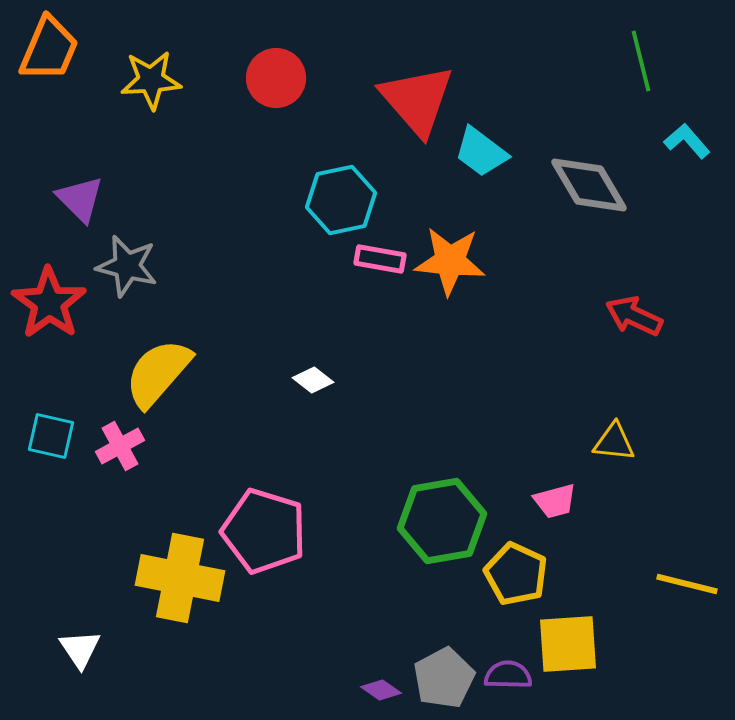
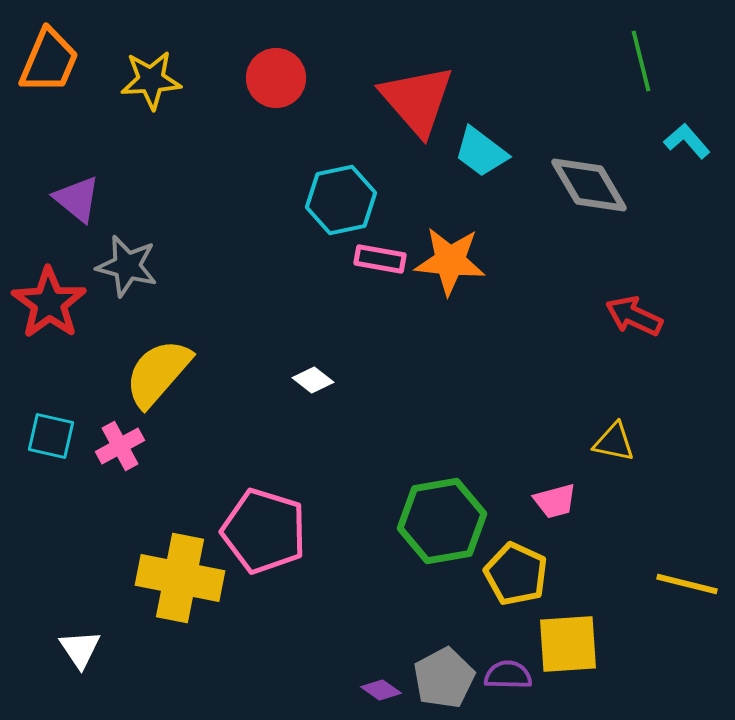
orange trapezoid: moved 12 px down
purple triangle: moved 3 px left; rotated 6 degrees counterclockwise
yellow triangle: rotated 6 degrees clockwise
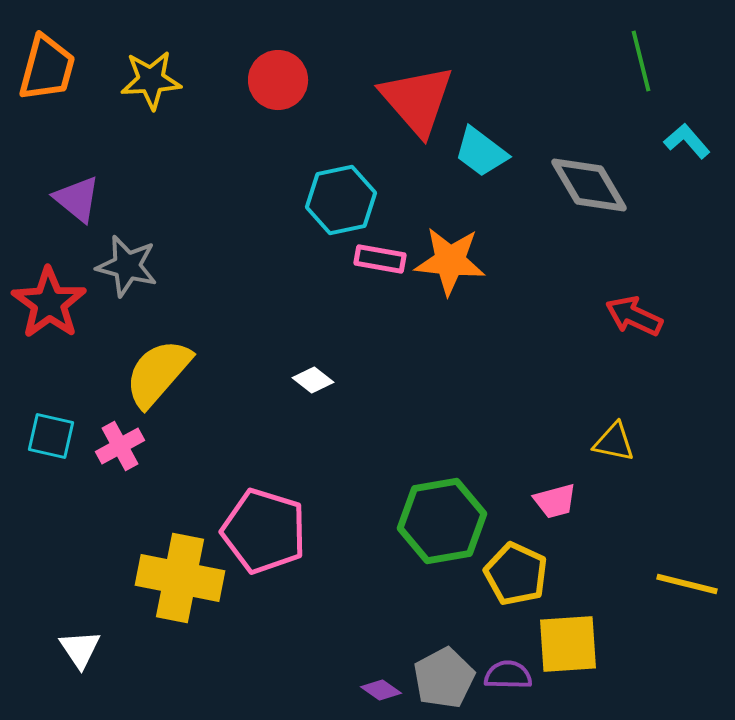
orange trapezoid: moved 2 px left, 7 px down; rotated 8 degrees counterclockwise
red circle: moved 2 px right, 2 px down
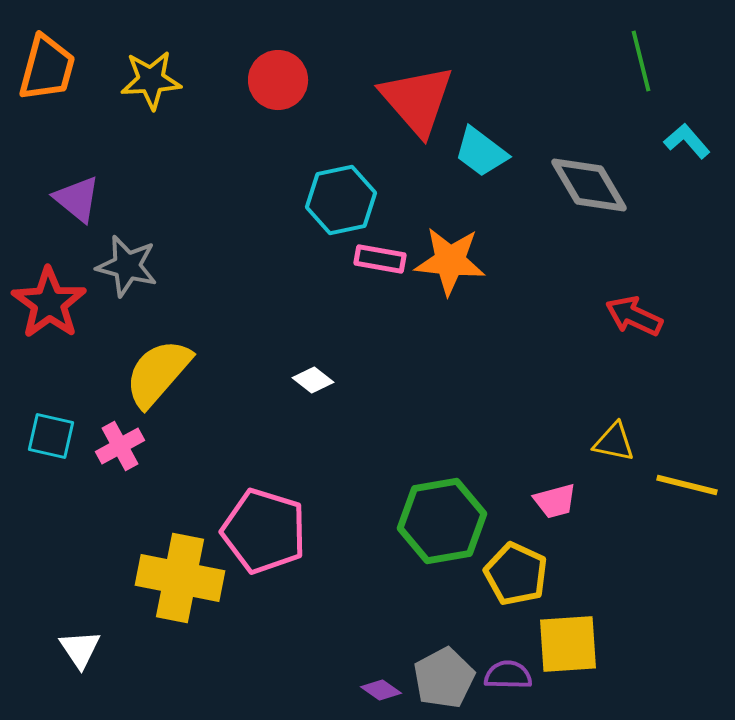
yellow line: moved 99 px up
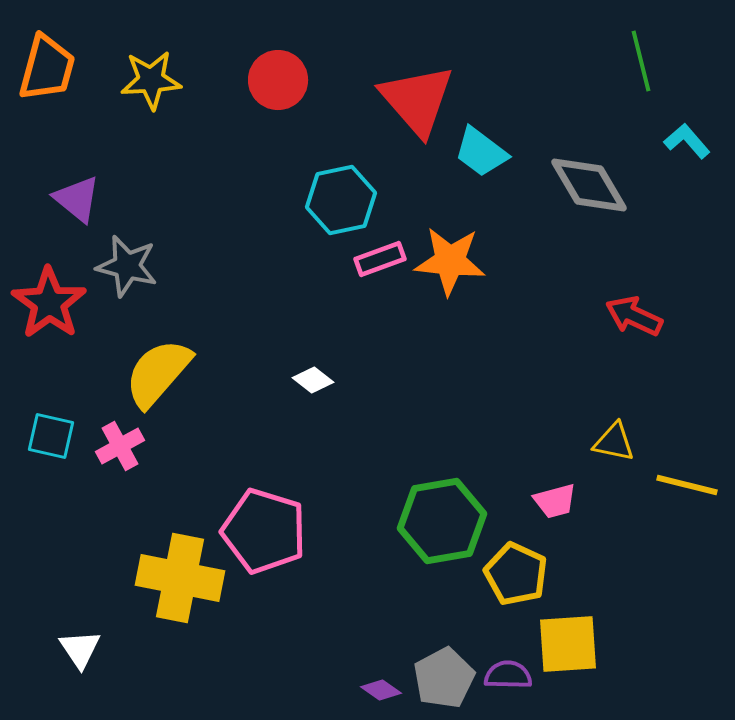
pink rectangle: rotated 30 degrees counterclockwise
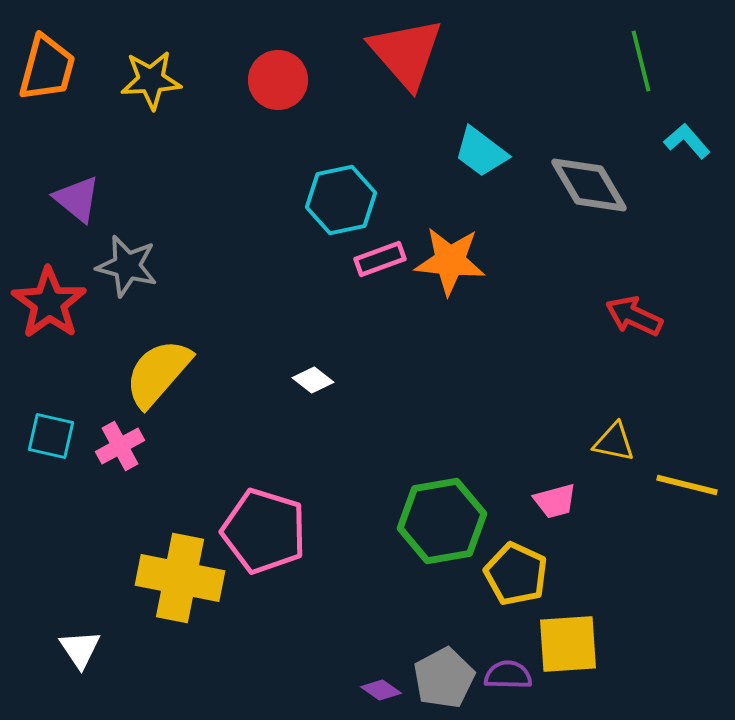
red triangle: moved 11 px left, 47 px up
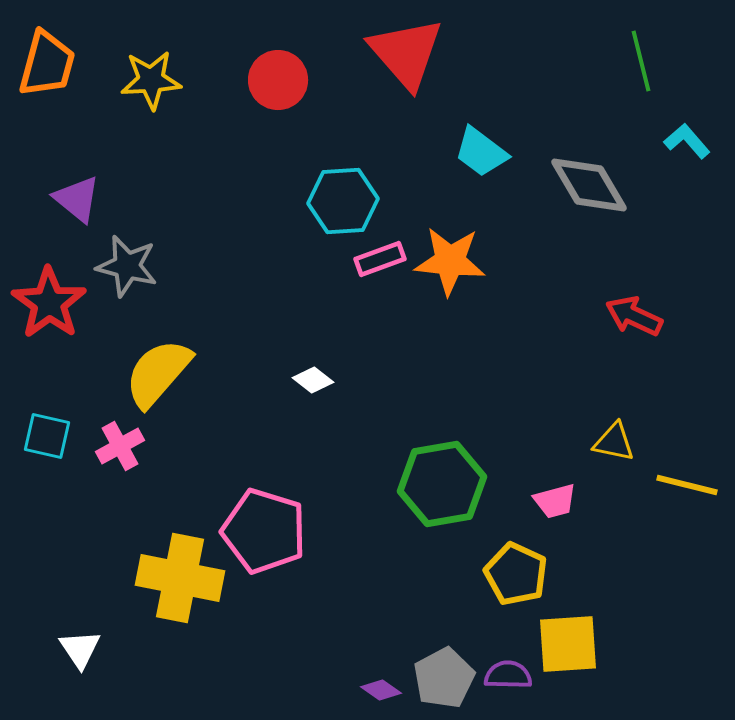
orange trapezoid: moved 4 px up
cyan hexagon: moved 2 px right, 1 px down; rotated 8 degrees clockwise
cyan square: moved 4 px left
green hexagon: moved 37 px up
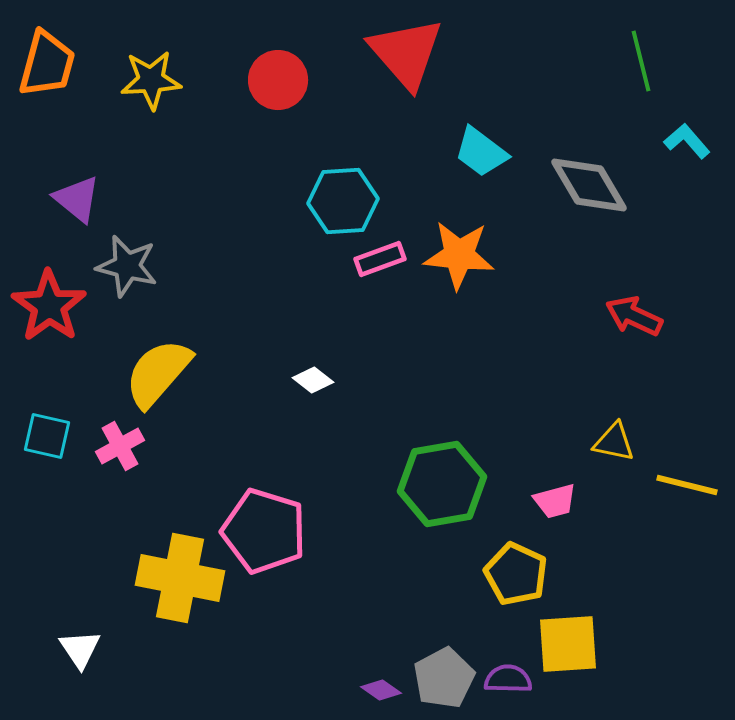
orange star: moved 9 px right, 6 px up
red star: moved 3 px down
purple semicircle: moved 4 px down
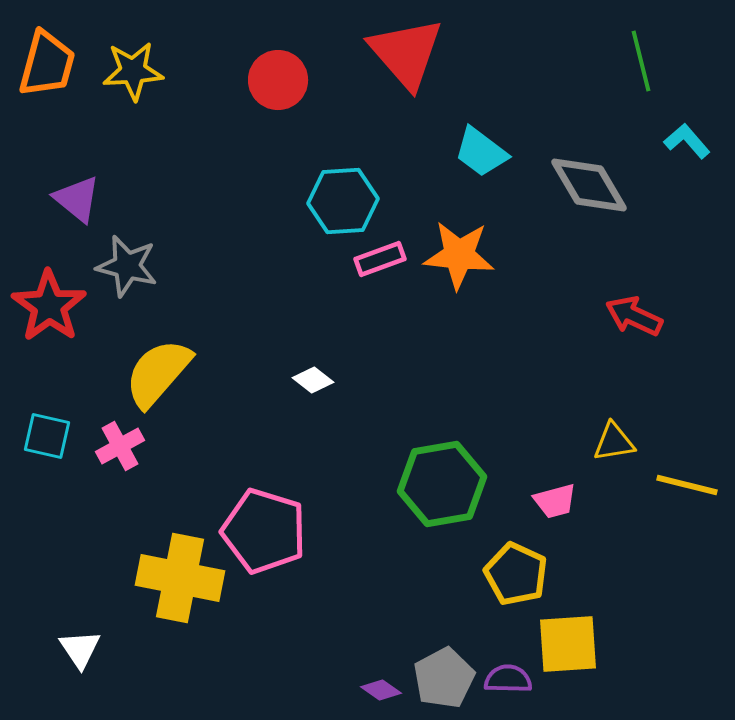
yellow star: moved 18 px left, 9 px up
yellow triangle: rotated 21 degrees counterclockwise
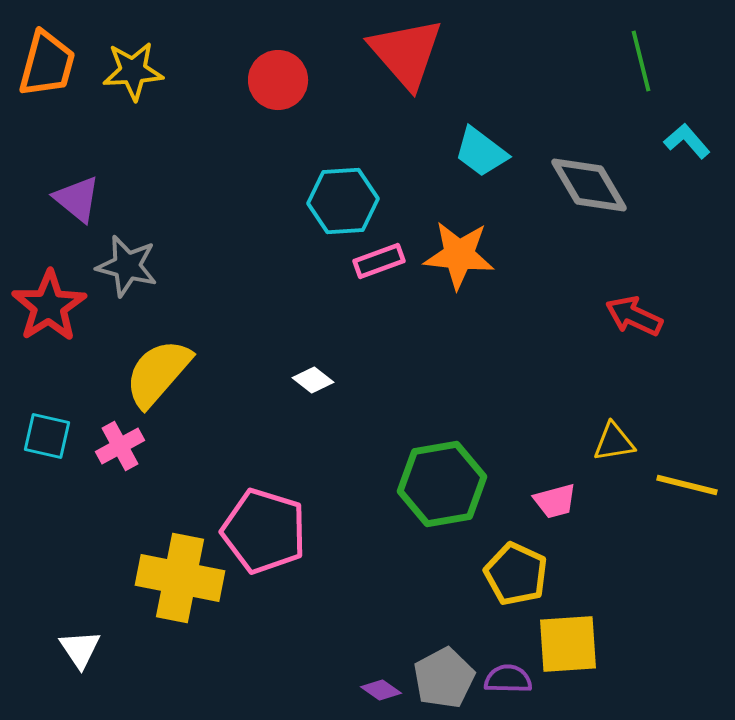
pink rectangle: moved 1 px left, 2 px down
red star: rotated 4 degrees clockwise
